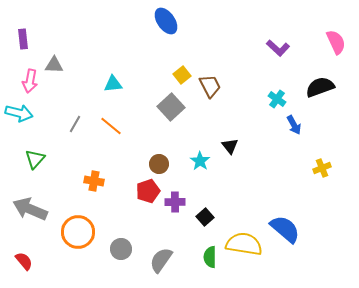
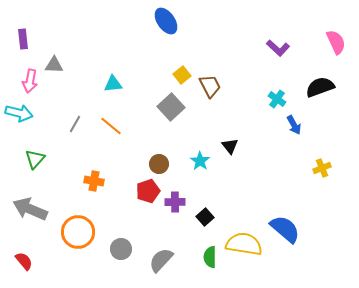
gray semicircle: rotated 8 degrees clockwise
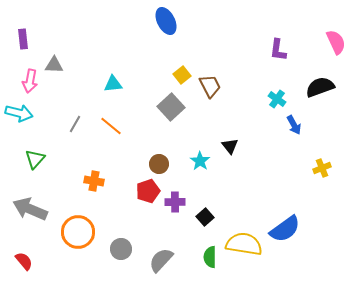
blue ellipse: rotated 8 degrees clockwise
purple L-shape: moved 2 px down; rotated 55 degrees clockwise
blue semicircle: rotated 104 degrees clockwise
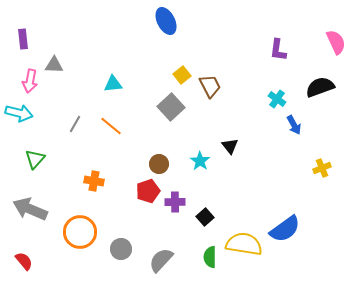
orange circle: moved 2 px right
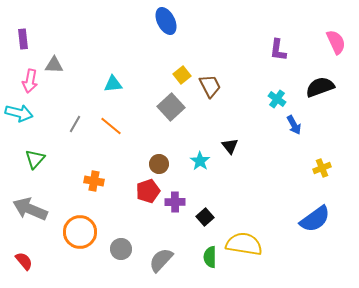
blue semicircle: moved 30 px right, 10 px up
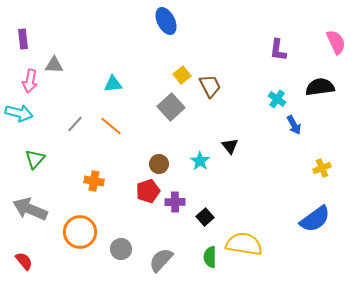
black semicircle: rotated 12 degrees clockwise
gray line: rotated 12 degrees clockwise
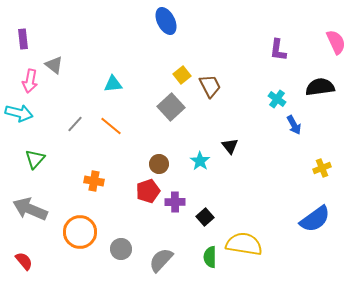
gray triangle: rotated 36 degrees clockwise
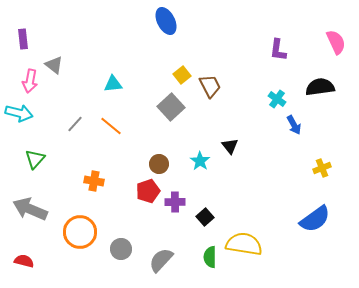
red semicircle: rotated 36 degrees counterclockwise
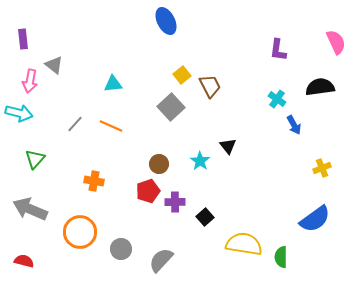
orange line: rotated 15 degrees counterclockwise
black triangle: moved 2 px left
green semicircle: moved 71 px right
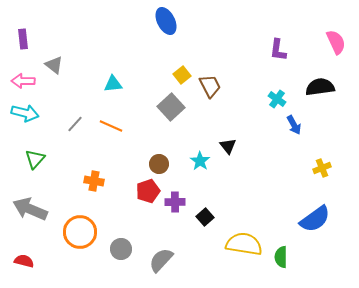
pink arrow: moved 7 px left; rotated 80 degrees clockwise
cyan arrow: moved 6 px right
